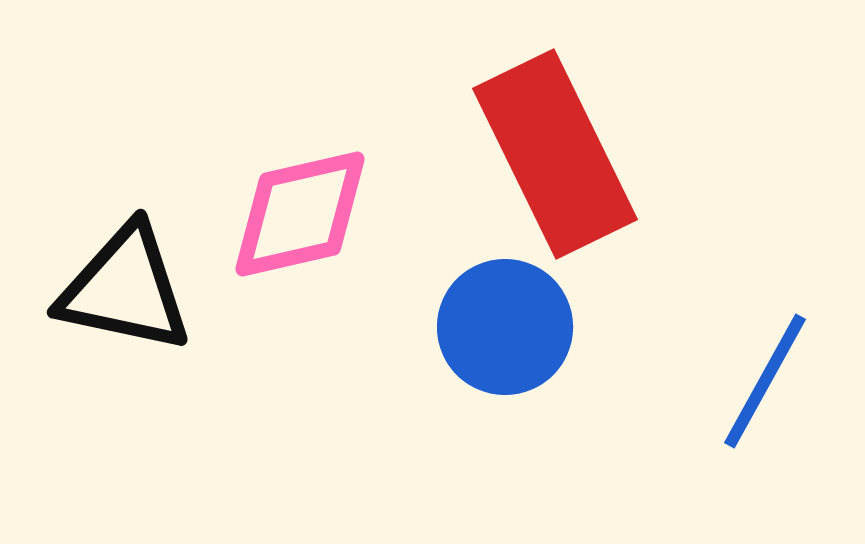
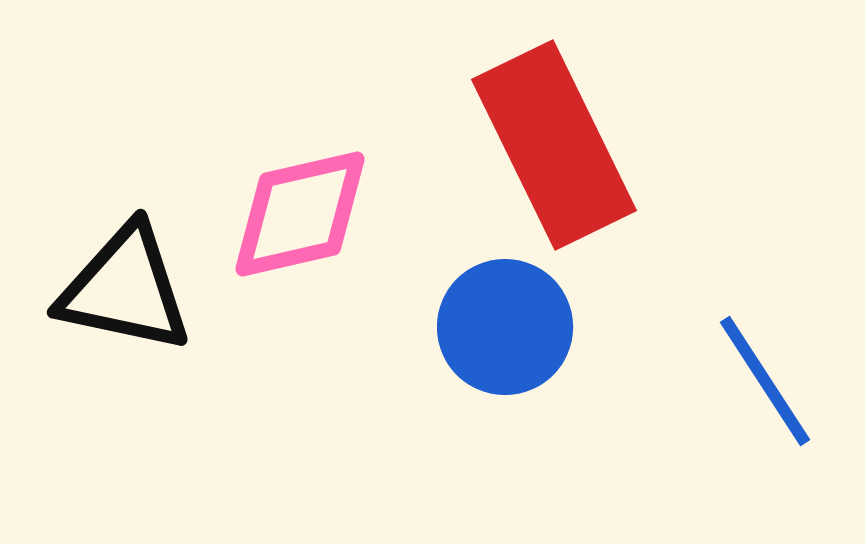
red rectangle: moved 1 px left, 9 px up
blue line: rotated 62 degrees counterclockwise
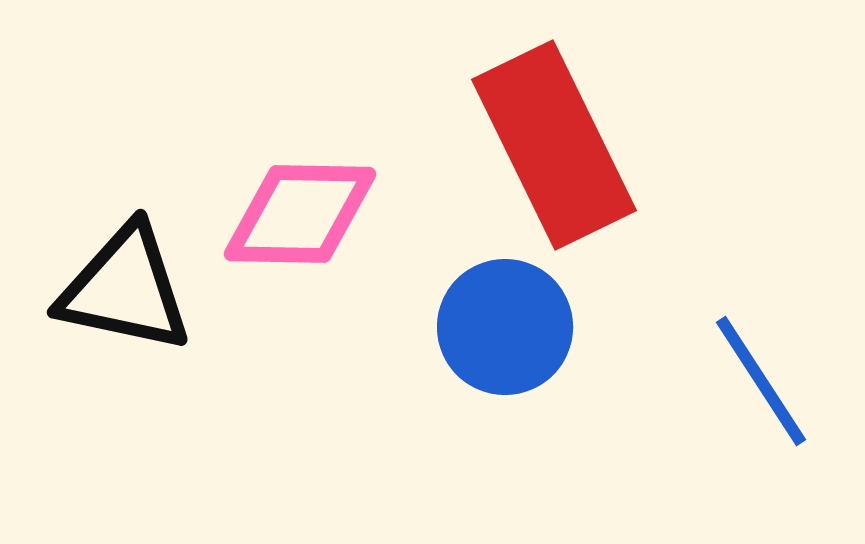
pink diamond: rotated 14 degrees clockwise
blue line: moved 4 px left
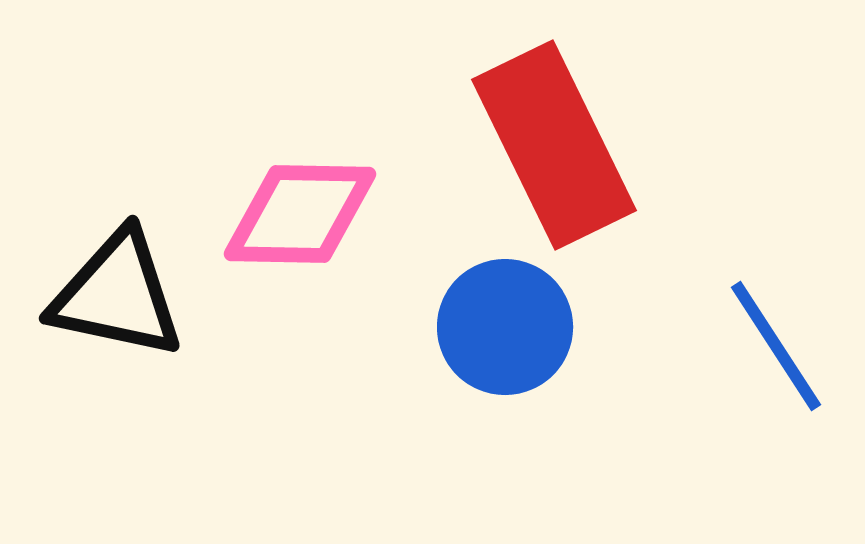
black triangle: moved 8 px left, 6 px down
blue line: moved 15 px right, 35 px up
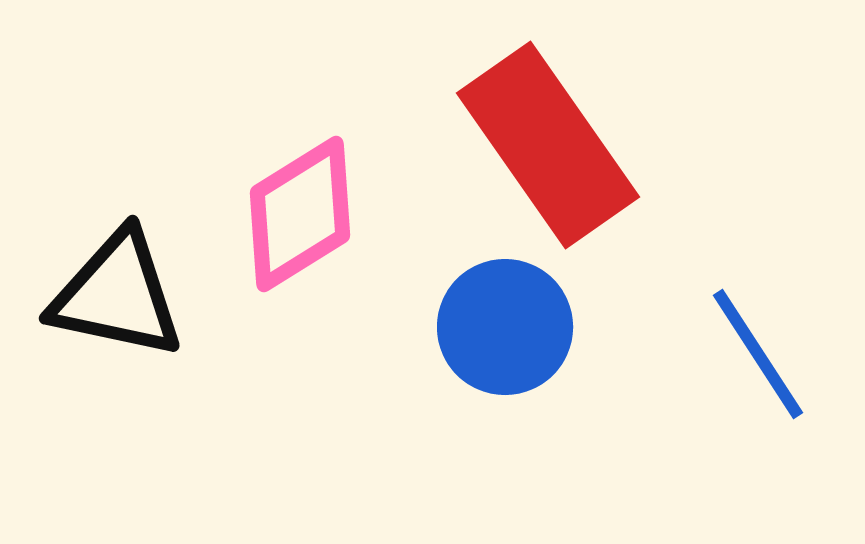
red rectangle: moved 6 px left; rotated 9 degrees counterclockwise
pink diamond: rotated 33 degrees counterclockwise
blue line: moved 18 px left, 8 px down
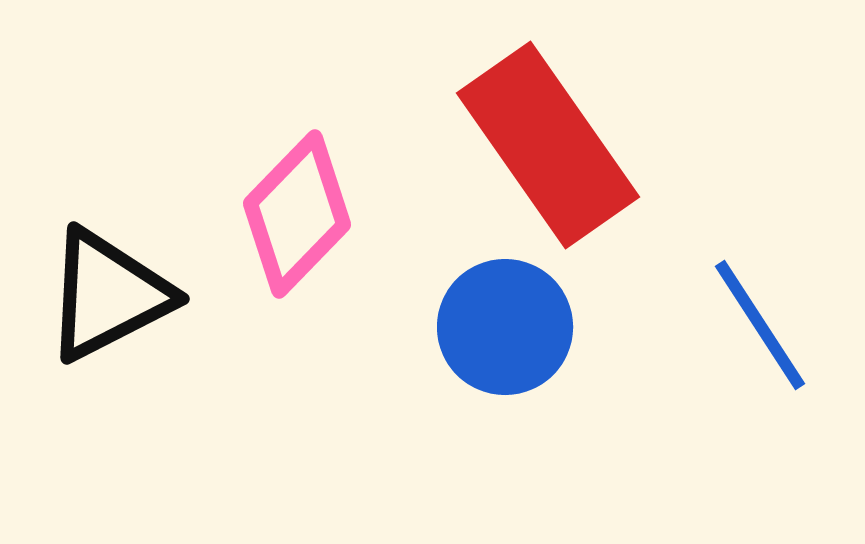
pink diamond: moved 3 px left; rotated 14 degrees counterclockwise
black triangle: moved 9 px left; rotated 39 degrees counterclockwise
blue line: moved 2 px right, 29 px up
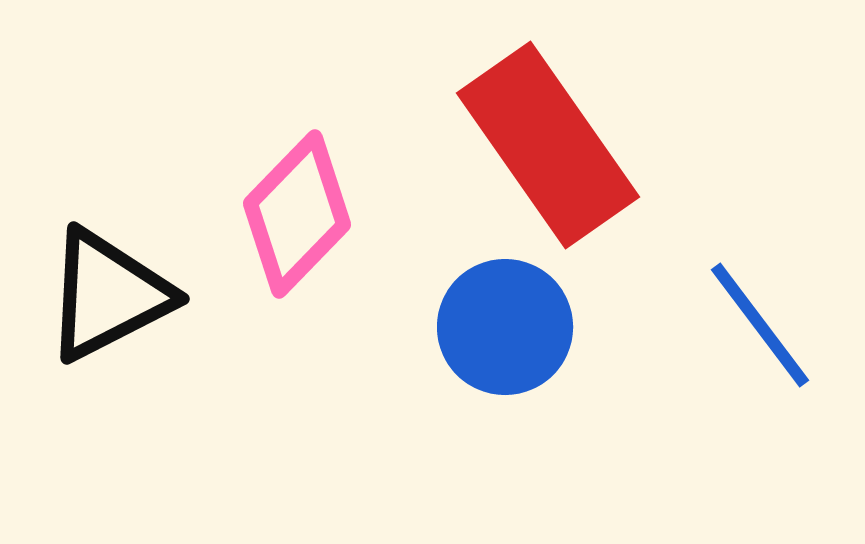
blue line: rotated 4 degrees counterclockwise
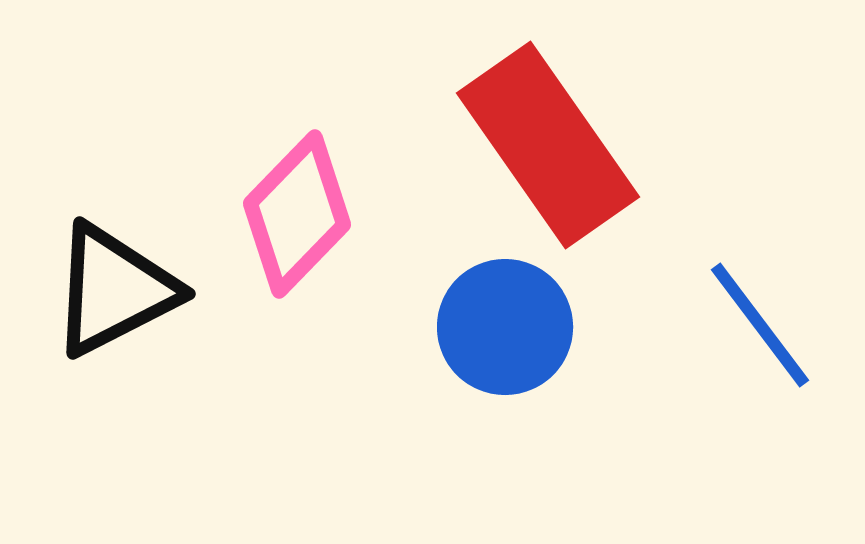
black triangle: moved 6 px right, 5 px up
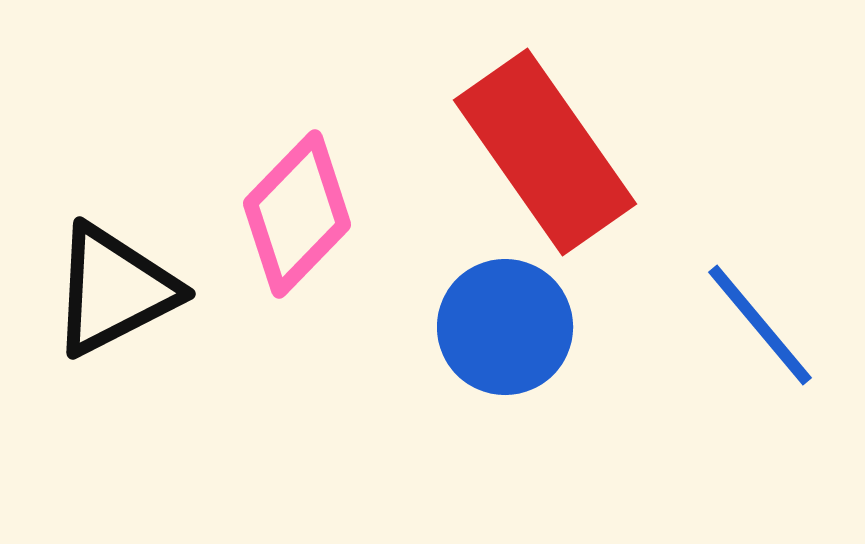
red rectangle: moved 3 px left, 7 px down
blue line: rotated 3 degrees counterclockwise
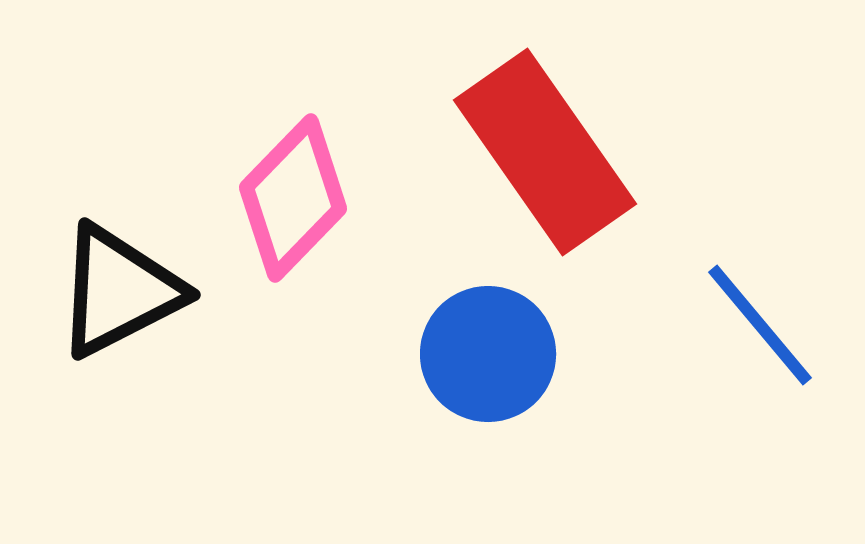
pink diamond: moved 4 px left, 16 px up
black triangle: moved 5 px right, 1 px down
blue circle: moved 17 px left, 27 px down
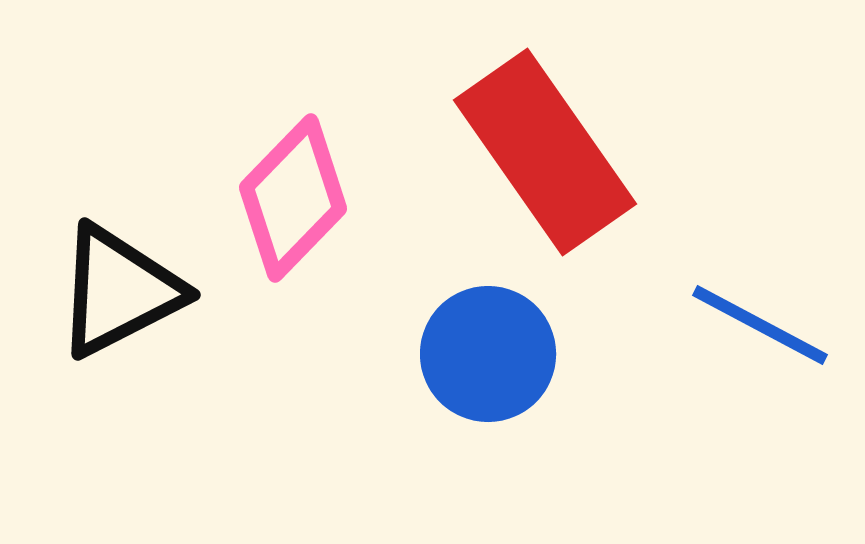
blue line: rotated 22 degrees counterclockwise
